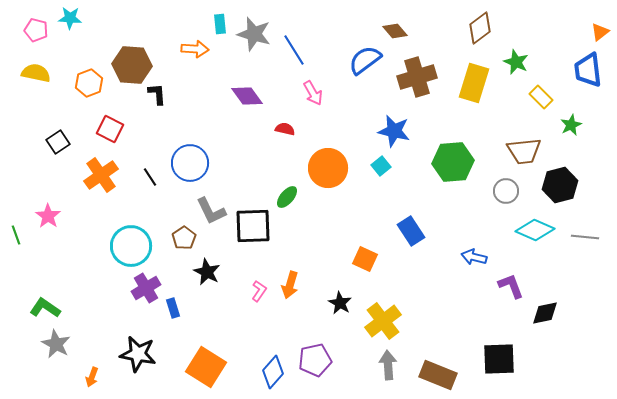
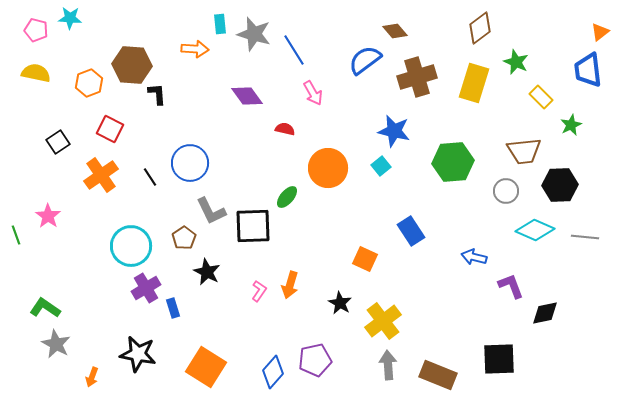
black hexagon at (560, 185): rotated 12 degrees clockwise
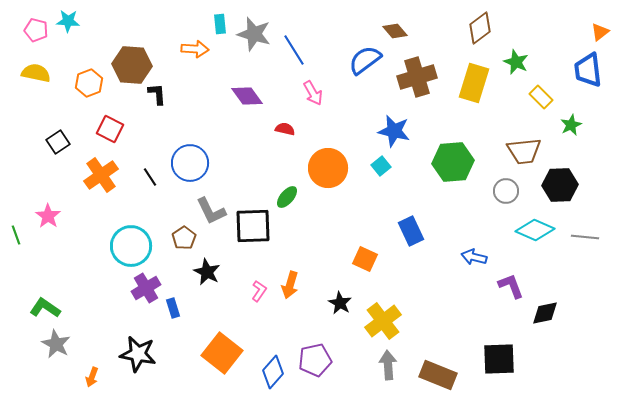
cyan star at (70, 18): moved 2 px left, 3 px down
blue rectangle at (411, 231): rotated 8 degrees clockwise
orange square at (206, 367): moved 16 px right, 14 px up; rotated 6 degrees clockwise
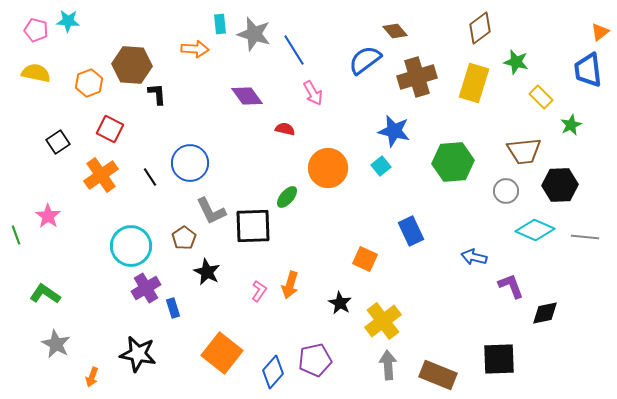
green star at (516, 62): rotated 10 degrees counterclockwise
green L-shape at (45, 308): moved 14 px up
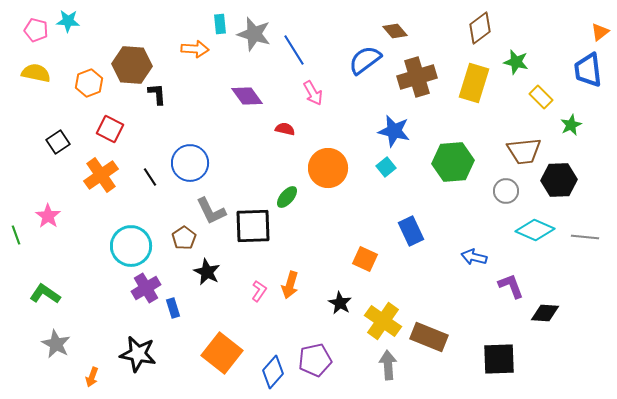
cyan square at (381, 166): moved 5 px right, 1 px down
black hexagon at (560, 185): moved 1 px left, 5 px up
black diamond at (545, 313): rotated 16 degrees clockwise
yellow cross at (383, 321): rotated 18 degrees counterclockwise
brown rectangle at (438, 375): moved 9 px left, 38 px up
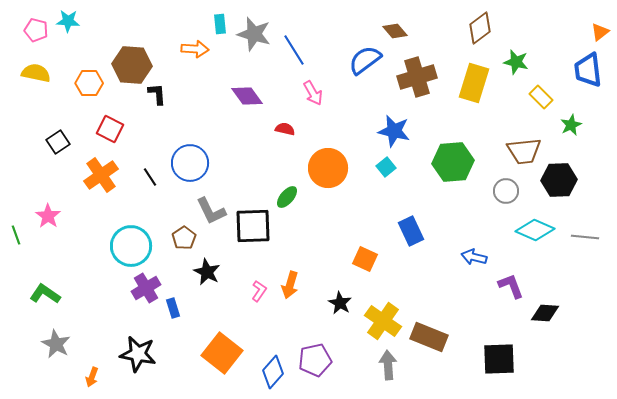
orange hexagon at (89, 83): rotated 20 degrees clockwise
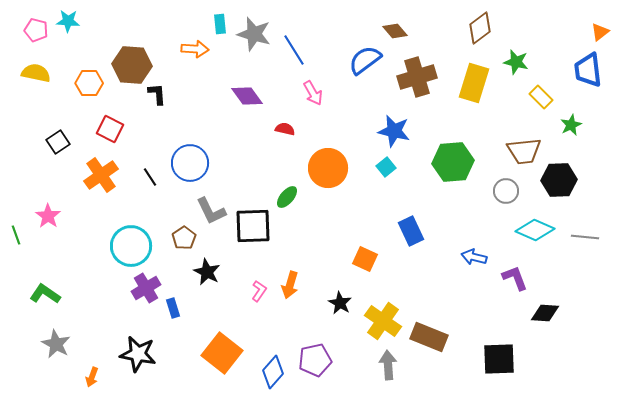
purple L-shape at (511, 286): moved 4 px right, 8 px up
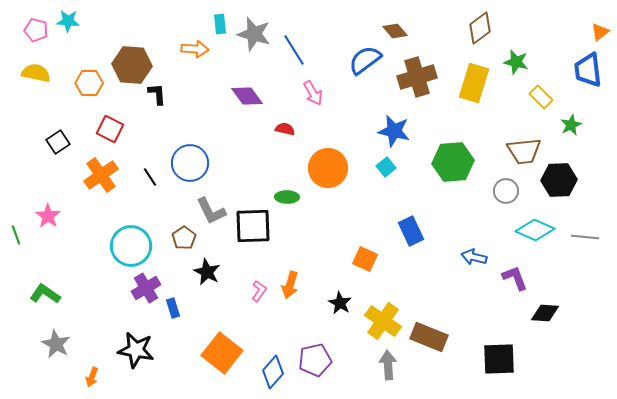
green ellipse at (287, 197): rotated 50 degrees clockwise
black star at (138, 354): moved 2 px left, 4 px up
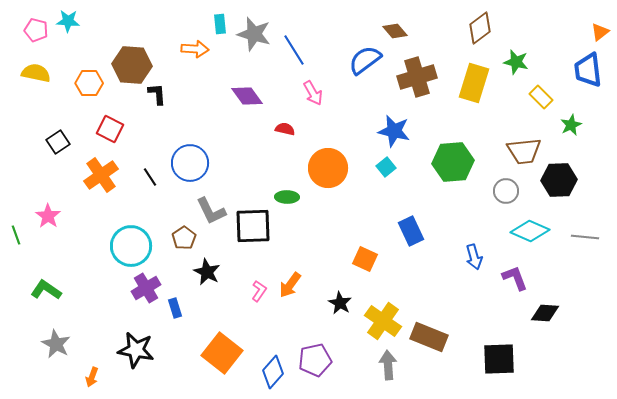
cyan diamond at (535, 230): moved 5 px left, 1 px down
blue arrow at (474, 257): rotated 120 degrees counterclockwise
orange arrow at (290, 285): rotated 20 degrees clockwise
green L-shape at (45, 294): moved 1 px right, 4 px up
blue rectangle at (173, 308): moved 2 px right
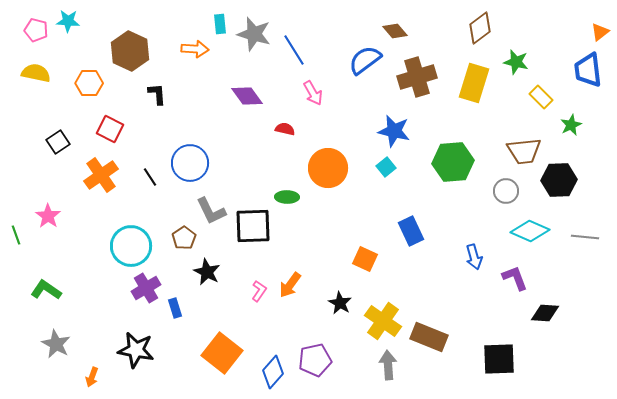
brown hexagon at (132, 65): moved 2 px left, 14 px up; rotated 21 degrees clockwise
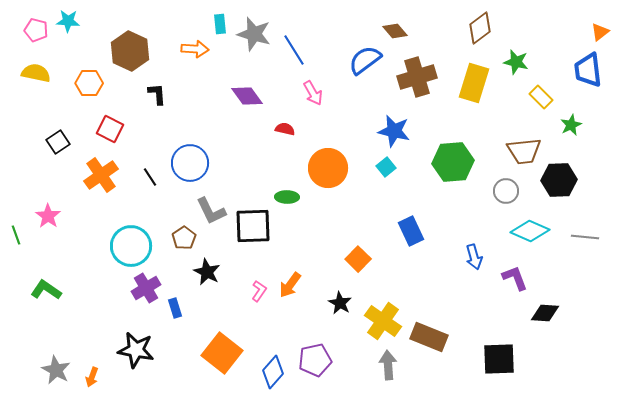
orange square at (365, 259): moved 7 px left; rotated 20 degrees clockwise
gray star at (56, 344): moved 26 px down
